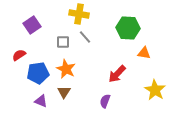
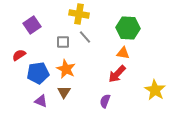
orange triangle: moved 21 px left
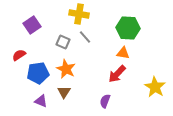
gray square: rotated 24 degrees clockwise
yellow star: moved 3 px up
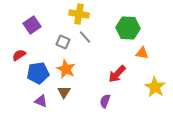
orange triangle: moved 19 px right
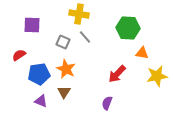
purple square: rotated 36 degrees clockwise
blue pentagon: moved 1 px right, 1 px down
yellow star: moved 2 px right, 11 px up; rotated 30 degrees clockwise
purple semicircle: moved 2 px right, 2 px down
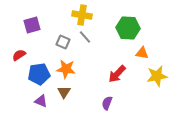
yellow cross: moved 3 px right, 1 px down
purple square: rotated 18 degrees counterclockwise
orange star: rotated 18 degrees counterclockwise
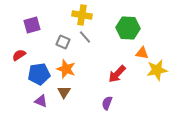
orange star: rotated 12 degrees clockwise
yellow star: moved 6 px up
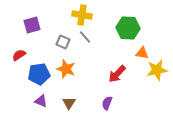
brown triangle: moved 5 px right, 11 px down
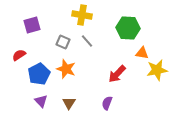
gray line: moved 2 px right, 4 px down
blue pentagon: rotated 20 degrees counterclockwise
purple triangle: rotated 24 degrees clockwise
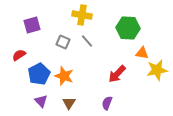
orange star: moved 2 px left, 7 px down
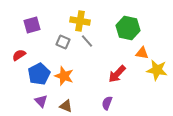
yellow cross: moved 2 px left, 6 px down
green hexagon: rotated 10 degrees clockwise
yellow star: rotated 20 degrees clockwise
brown triangle: moved 3 px left, 3 px down; rotated 40 degrees counterclockwise
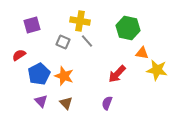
brown triangle: moved 3 px up; rotated 24 degrees clockwise
